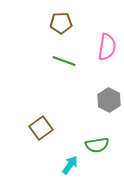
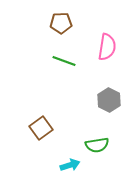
cyan arrow: rotated 36 degrees clockwise
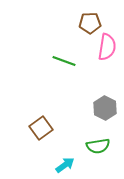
brown pentagon: moved 29 px right
gray hexagon: moved 4 px left, 8 px down
green semicircle: moved 1 px right, 1 px down
cyan arrow: moved 5 px left; rotated 18 degrees counterclockwise
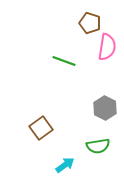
brown pentagon: rotated 20 degrees clockwise
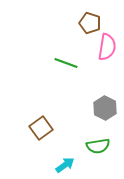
green line: moved 2 px right, 2 px down
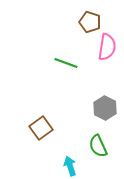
brown pentagon: moved 1 px up
green semicircle: rotated 75 degrees clockwise
cyan arrow: moved 5 px right, 1 px down; rotated 72 degrees counterclockwise
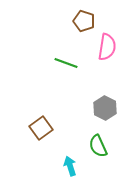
brown pentagon: moved 6 px left, 1 px up
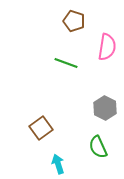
brown pentagon: moved 10 px left
green semicircle: moved 1 px down
cyan arrow: moved 12 px left, 2 px up
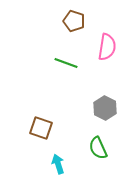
brown square: rotated 35 degrees counterclockwise
green semicircle: moved 1 px down
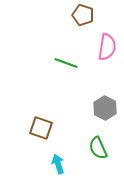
brown pentagon: moved 9 px right, 6 px up
